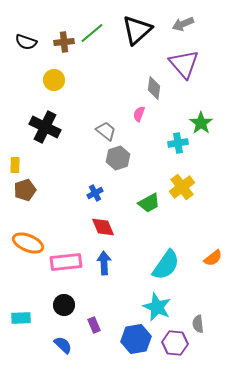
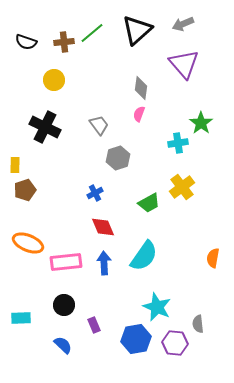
gray diamond: moved 13 px left
gray trapezoid: moved 7 px left, 6 px up; rotated 15 degrees clockwise
orange semicircle: rotated 138 degrees clockwise
cyan semicircle: moved 22 px left, 9 px up
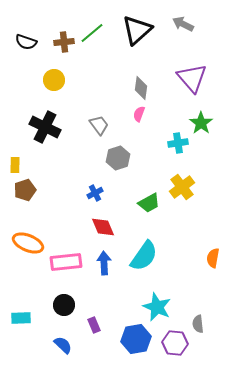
gray arrow: rotated 50 degrees clockwise
purple triangle: moved 8 px right, 14 px down
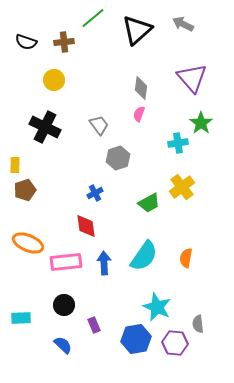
green line: moved 1 px right, 15 px up
red diamond: moved 17 px left, 1 px up; rotated 15 degrees clockwise
orange semicircle: moved 27 px left
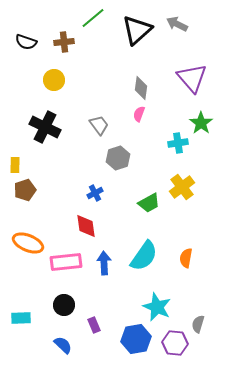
gray arrow: moved 6 px left
gray semicircle: rotated 24 degrees clockwise
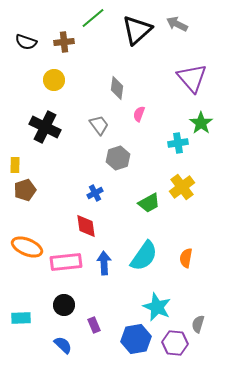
gray diamond: moved 24 px left
orange ellipse: moved 1 px left, 4 px down
